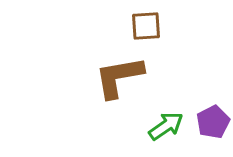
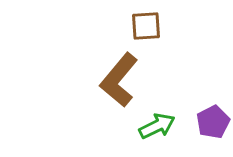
brown L-shape: moved 3 px down; rotated 40 degrees counterclockwise
green arrow: moved 9 px left; rotated 9 degrees clockwise
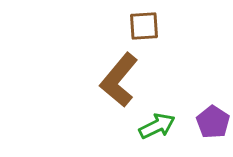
brown square: moved 2 px left
purple pentagon: rotated 12 degrees counterclockwise
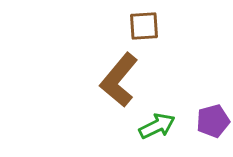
purple pentagon: moved 1 px up; rotated 24 degrees clockwise
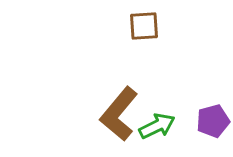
brown L-shape: moved 34 px down
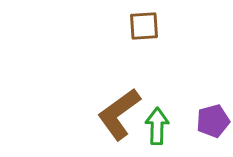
brown L-shape: rotated 14 degrees clockwise
green arrow: rotated 63 degrees counterclockwise
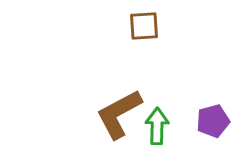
brown L-shape: rotated 8 degrees clockwise
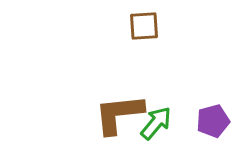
brown L-shape: rotated 22 degrees clockwise
green arrow: moved 1 px left, 3 px up; rotated 39 degrees clockwise
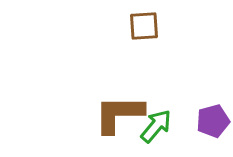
brown L-shape: rotated 6 degrees clockwise
green arrow: moved 3 px down
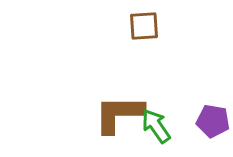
purple pentagon: rotated 24 degrees clockwise
green arrow: rotated 75 degrees counterclockwise
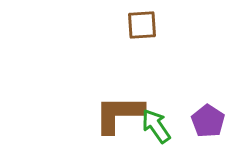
brown square: moved 2 px left, 1 px up
purple pentagon: moved 5 px left; rotated 24 degrees clockwise
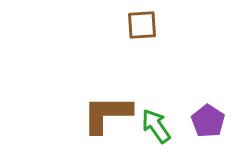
brown L-shape: moved 12 px left
